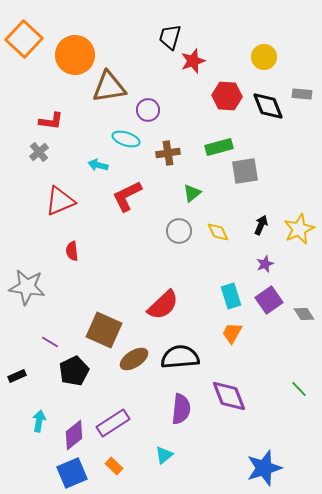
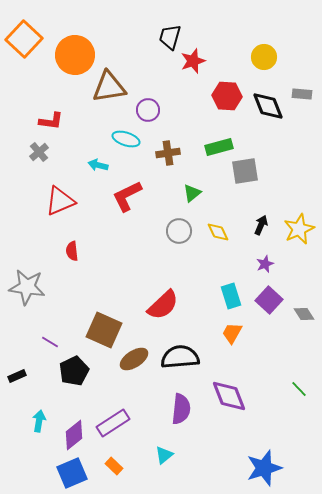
purple square at (269, 300): rotated 12 degrees counterclockwise
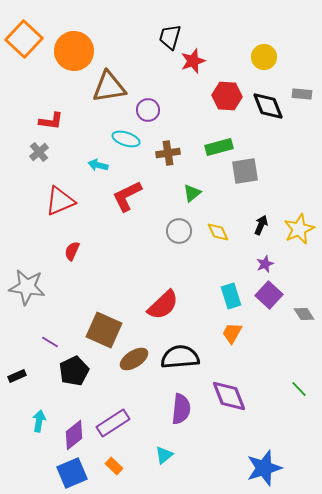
orange circle at (75, 55): moved 1 px left, 4 px up
red semicircle at (72, 251): rotated 30 degrees clockwise
purple square at (269, 300): moved 5 px up
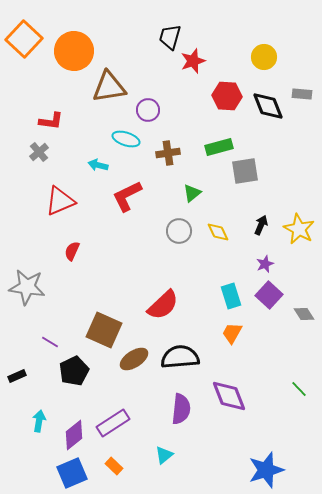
yellow star at (299, 229): rotated 20 degrees counterclockwise
blue star at (264, 468): moved 2 px right, 2 px down
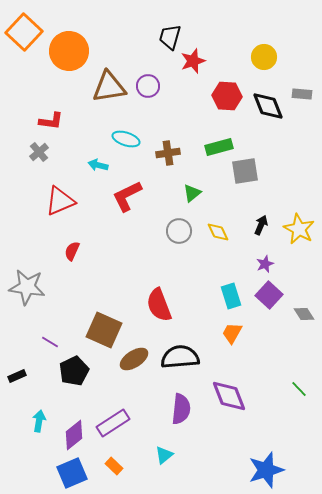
orange square at (24, 39): moved 7 px up
orange circle at (74, 51): moved 5 px left
purple circle at (148, 110): moved 24 px up
red semicircle at (163, 305): moved 4 px left; rotated 112 degrees clockwise
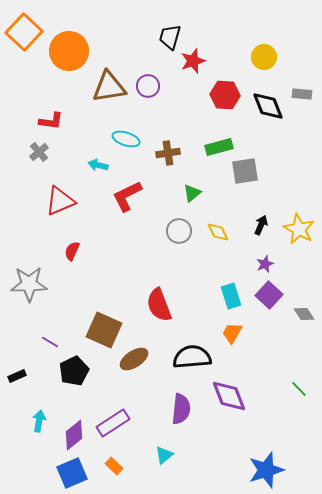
red hexagon at (227, 96): moved 2 px left, 1 px up
gray star at (27, 287): moved 2 px right, 3 px up; rotated 9 degrees counterclockwise
black semicircle at (180, 357): moved 12 px right
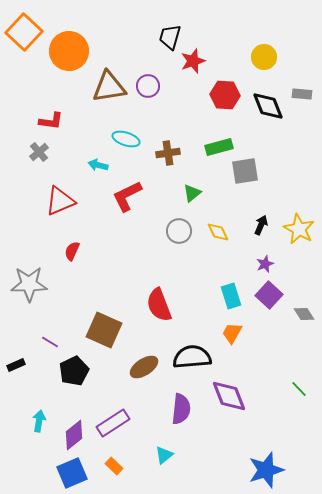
brown ellipse at (134, 359): moved 10 px right, 8 px down
black rectangle at (17, 376): moved 1 px left, 11 px up
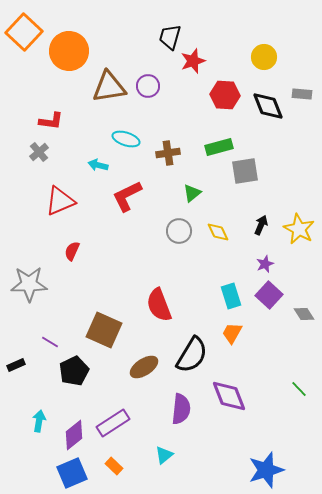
black semicircle at (192, 357): moved 2 px up; rotated 126 degrees clockwise
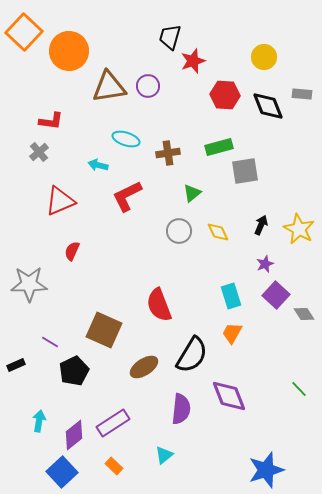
purple square at (269, 295): moved 7 px right
blue square at (72, 473): moved 10 px left, 1 px up; rotated 20 degrees counterclockwise
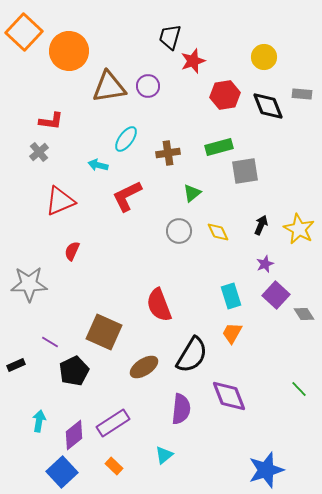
red hexagon at (225, 95): rotated 12 degrees counterclockwise
cyan ellipse at (126, 139): rotated 72 degrees counterclockwise
brown square at (104, 330): moved 2 px down
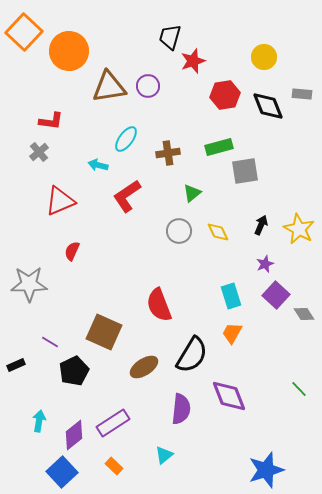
red L-shape at (127, 196): rotated 8 degrees counterclockwise
